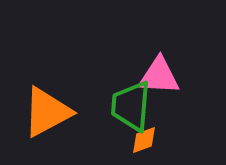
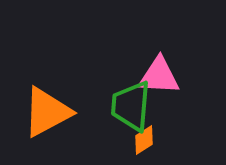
orange diamond: rotated 12 degrees counterclockwise
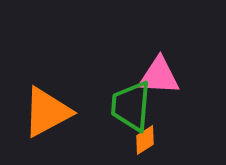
orange diamond: moved 1 px right
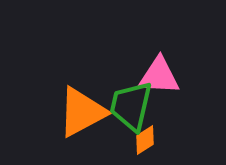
green trapezoid: rotated 8 degrees clockwise
orange triangle: moved 35 px right
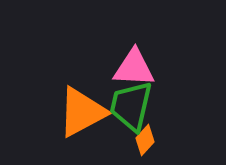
pink triangle: moved 25 px left, 8 px up
orange diamond: rotated 16 degrees counterclockwise
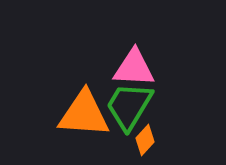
green trapezoid: moved 2 px left; rotated 18 degrees clockwise
orange triangle: moved 2 px right, 2 px down; rotated 32 degrees clockwise
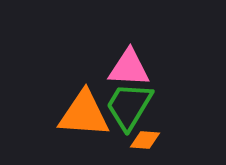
pink triangle: moved 5 px left
orange diamond: rotated 52 degrees clockwise
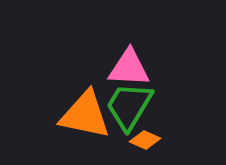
orange triangle: moved 1 px right, 1 px down; rotated 8 degrees clockwise
orange diamond: rotated 20 degrees clockwise
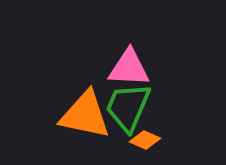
green trapezoid: moved 1 px left, 1 px down; rotated 8 degrees counterclockwise
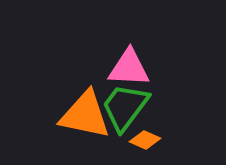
green trapezoid: moved 3 px left; rotated 14 degrees clockwise
